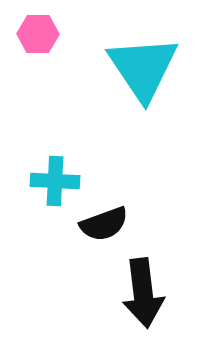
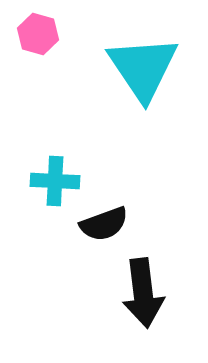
pink hexagon: rotated 15 degrees clockwise
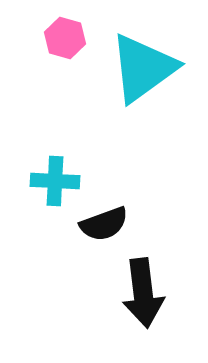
pink hexagon: moved 27 px right, 4 px down
cyan triangle: rotated 28 degrees clockwise
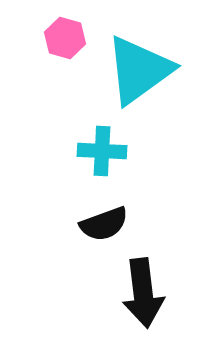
cyan triangle: moved 4 px left, 2 px down
cyan cross: moved 47 px right, 30 px up
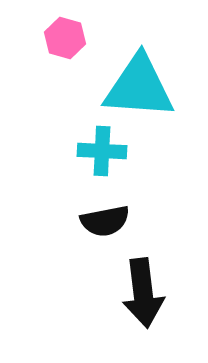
cyan triangle: moved 17 px down; rotated 40 degrees clockwise
black semicircle: moved 1 px right, 3 px up; rotated 9 degrees clockwise
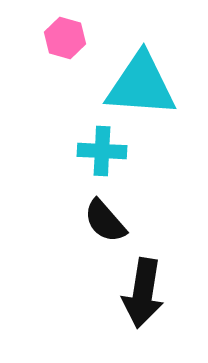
cyan triangle: moved 2 px right, 2 px up
black semicircle: rotated 60 degrees clockwise
black arrow: rotated 16 degrees clockwise
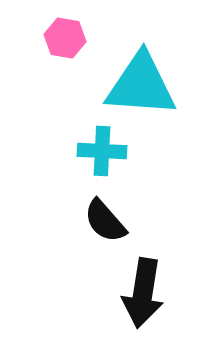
pink hexagon: rotated 6 degrees counterclockwise
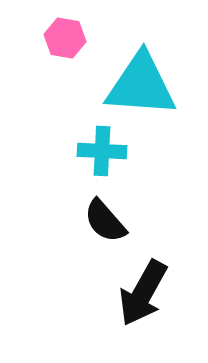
black arrow: rotated 20 degrees clockwise
